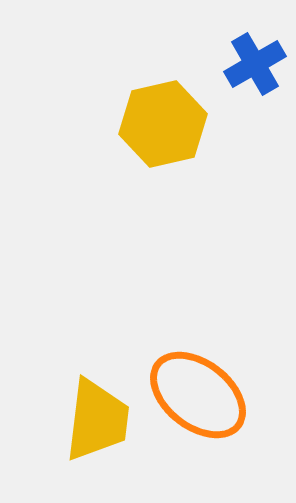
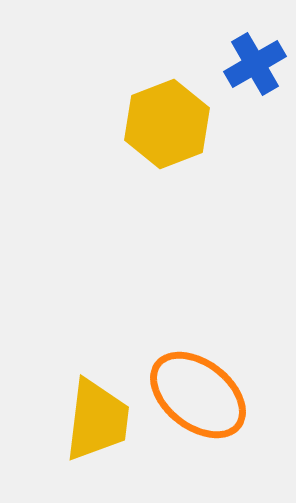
yellow hexagon: moved 4 px right; rotated 8 degrees counterclockwise
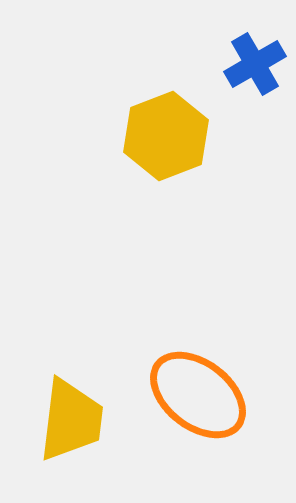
yellow hexagon: moved 1 px left, 12 px down
yellow trapezoid: moved 26 px left
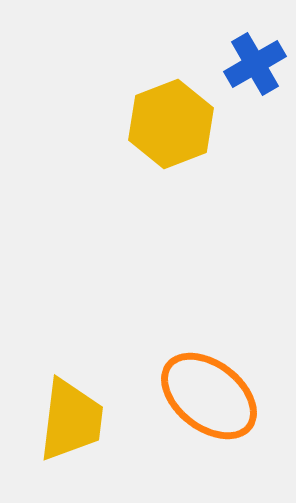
yellow hexagon: moved 5 px right, 12 px up
orange ellipse: moved 11 px right, 1 px down
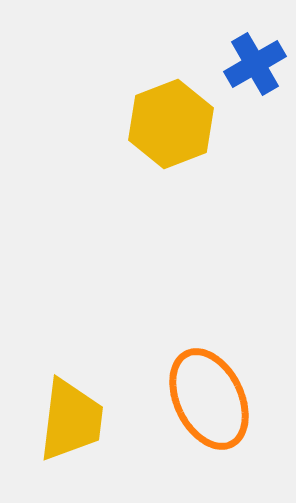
orange ellipse: moved 3 px down; rotated 26 degrees clockwise
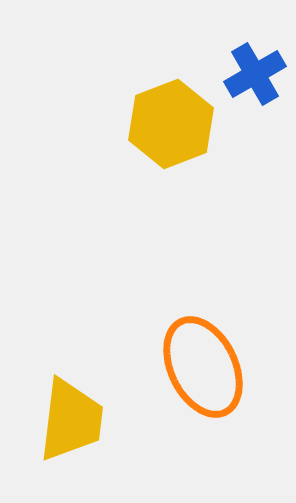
blue cross: moved 10 px down
orange ellipse: moved 6 px left, 32 px up
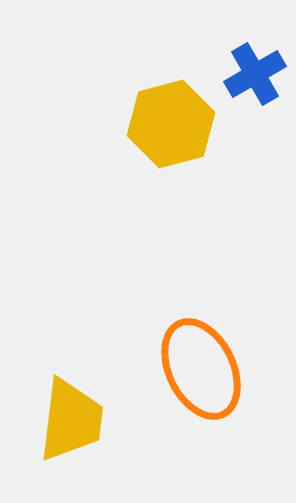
yellow hexagon: rotated 6 degrees clockwise
orange ellipse: moved 2 px left, 2 px down
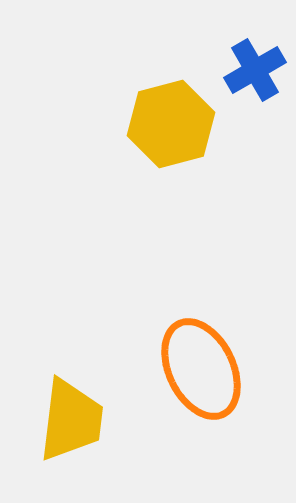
blue cross: moved 4 px up
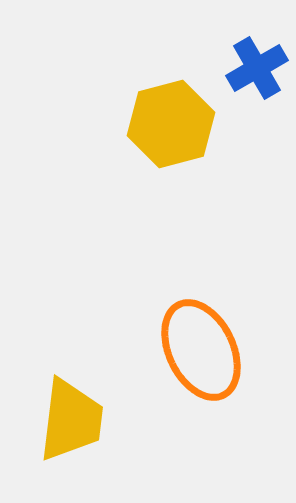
blue cross: moved 2 px right, 2 px up
orange ellipse: moved 19 px up
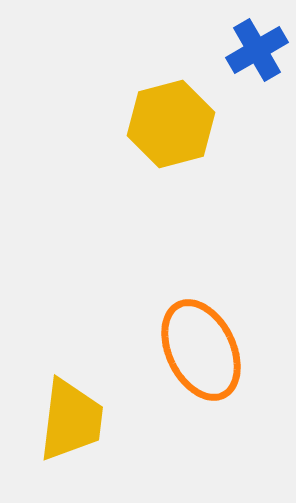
blue cross: moved 18 px up
